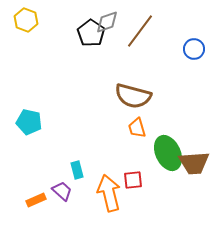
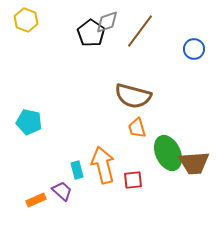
orange arrow: moved 6 px left, 28 px up
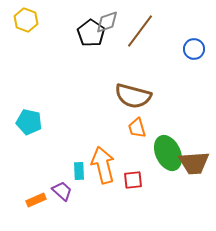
cyan rectangle: moved 2 px right, 1 px down; rotated 12 degrees clockwise
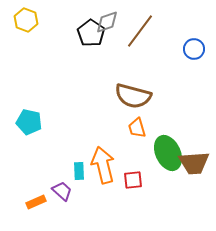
orange rectangle: moved 2 px down
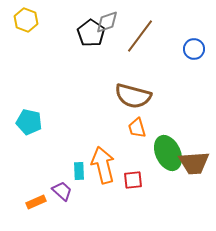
brown line: moved 5 px down
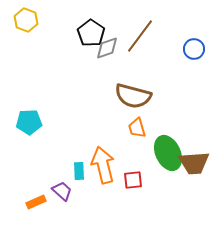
gray diamond: moved 26 px down
cyan pentagon: rotated 15 degrees counterclockwise
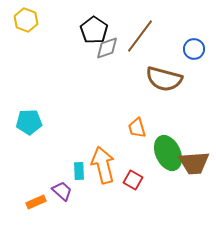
black pentagon: moved 3 px right, 3 px up
brown semicircle: moved 31 px right, 17 px up
red square: rotated 36 degrees clockwise
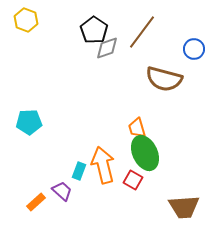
brown line: moved 2 px right, 4 px up
green ellipse: moved 23 px left
brown trapezoid: moved 10 px left, 44 px down
cyan rectangle: rotated 24 degrees clockwise
orange rectangle: rotated 18 degrees counterclockwise
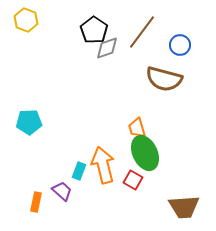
blue circle: moved 14 px left, 4 px up
orange rectangle: rotated 36 degrees counterclockwise
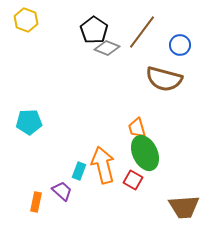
gray diamond: rotated 40 degrees clockwise
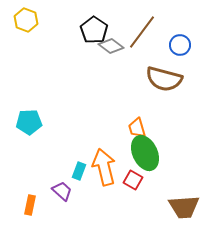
gray diamond: moved 4 px right, 2 px up; rotated 15 degrees clockwise
orange arrow: moved 1 px right, 2 px down
orange rectangle: moved 6 px left, 3 px down
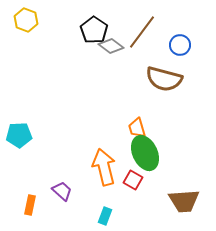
cyan pentagon: moved 10 px left, 13 px down
cyan rectangle: moved 26 px right, 45 px down
brown trapezoid: moved 6 px up
